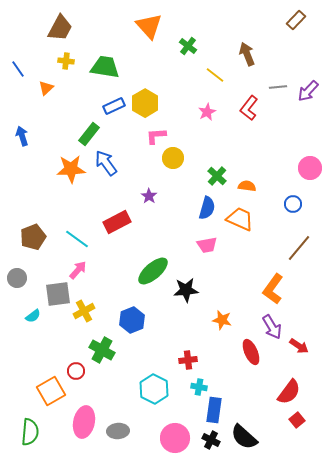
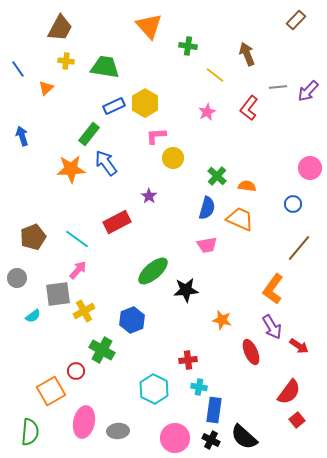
green cross at (188, 46): rotated 30 degrees counterclockwise
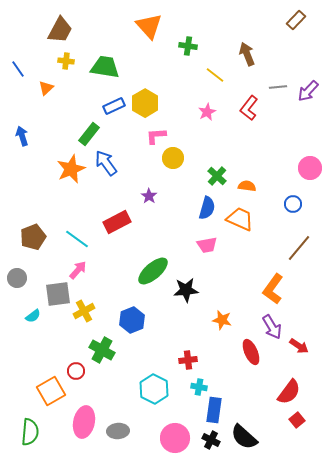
brown trapezoid at (60, 28): moved 2 px down
orange star at (71, 169): rotated 20 degrees counterclockwise
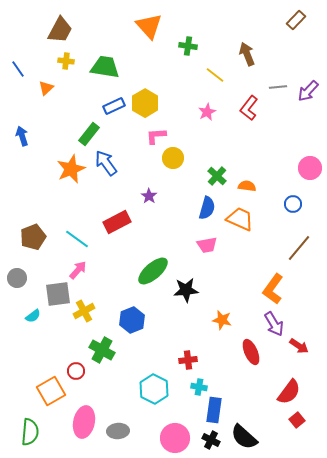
purple arrow at (272, 327): moved 2 px right, 3 px up
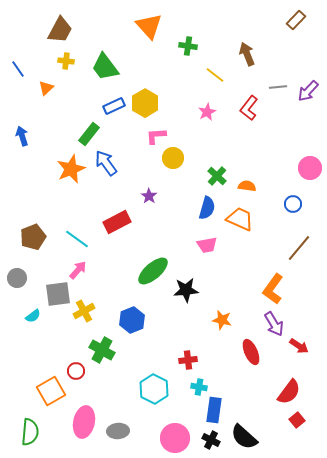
green trapezoid at (105, 67): rotated 136 degrees counterclockwise
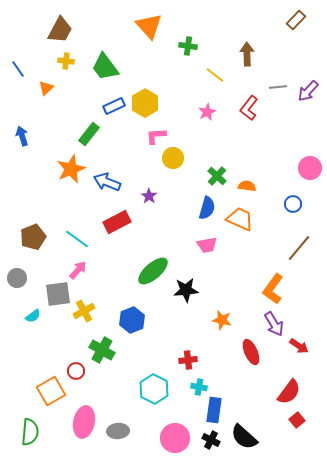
brown arrow at (247, 54): rotated 20 degrees clockwise
blue arrow at (106, 163): moved 1 px right, 19 px down; rotated 32 degrees counterclockwise
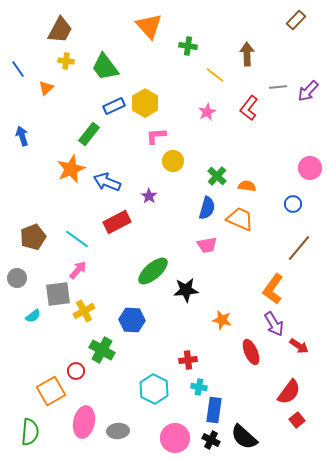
yellow circle at (173, 158): moved 3 px down
blue hexagon at (132, 320): rotated 25 degrees clockwise
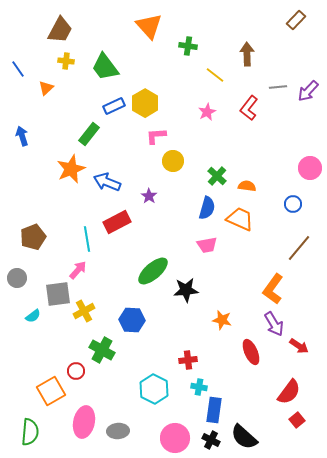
cyan line at (77, 239): moved 10 px right; rotated 45 degrees clockwise
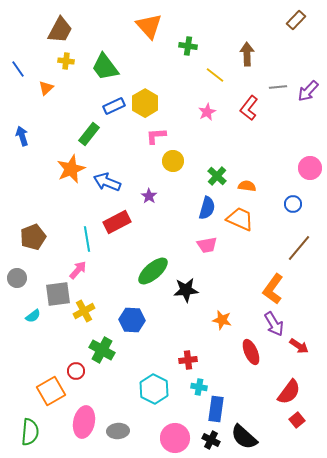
blue rectangle at (214, 410): moved 2 px right, 1 px up
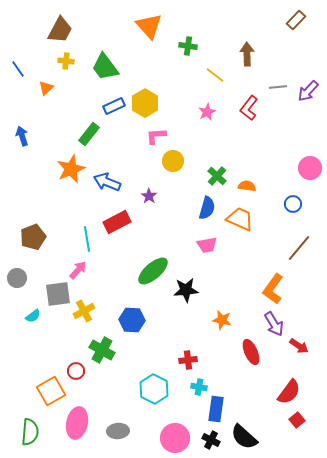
pink ellipse at (84, 422): moved 7 px left, 1 px down
